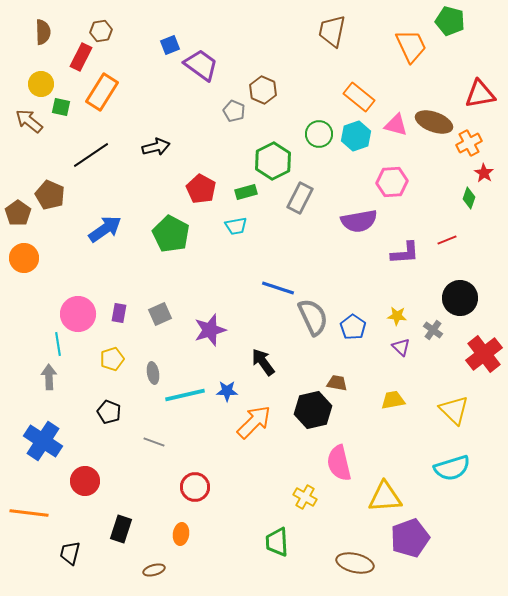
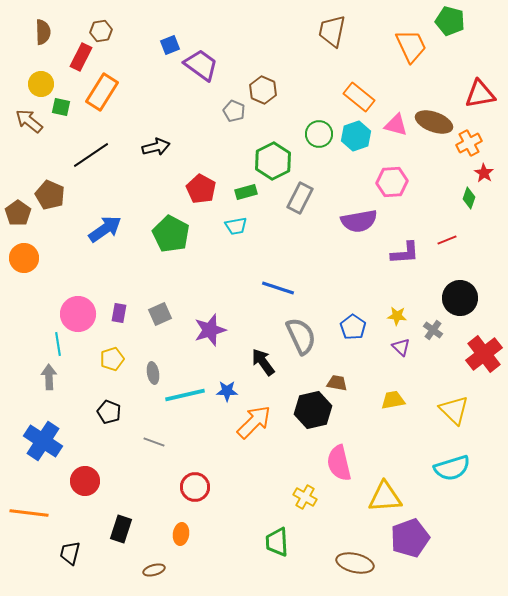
gray semicircle at (313, 317): moved 12 px left, 19 px down
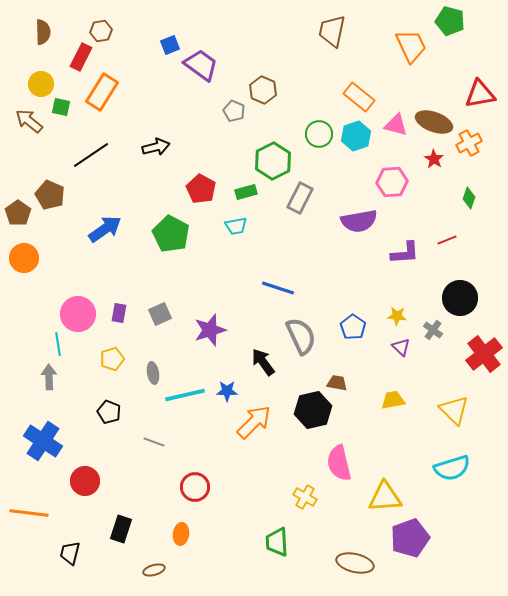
red star at (484, 173): moved 50 px left, 14 px up
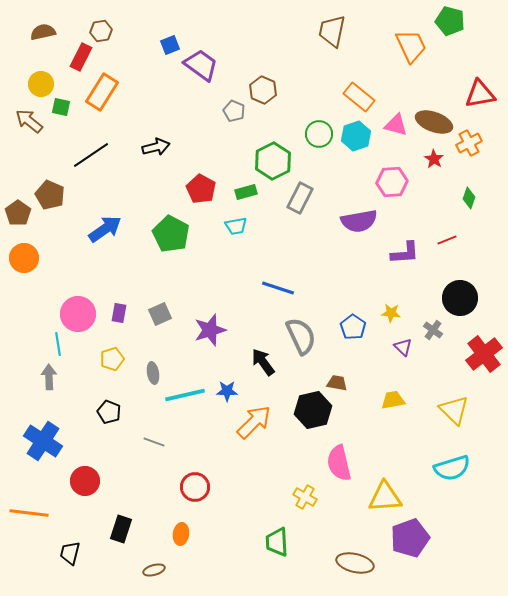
brown semicircle at (43, 32): rotated 100 degrees counterclockwise
yellow star at (397, 316): moved 6 px left, 3 px up
purple triangle at (401, 347): moved 2 px right
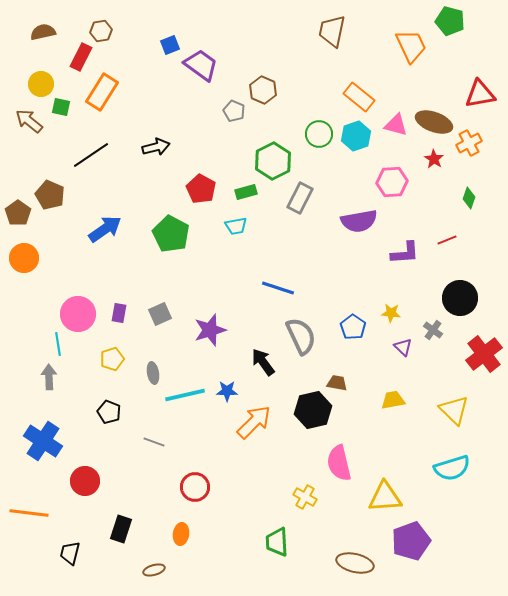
purple pentagon at (410, 538): moved 1 px right, 3 px down
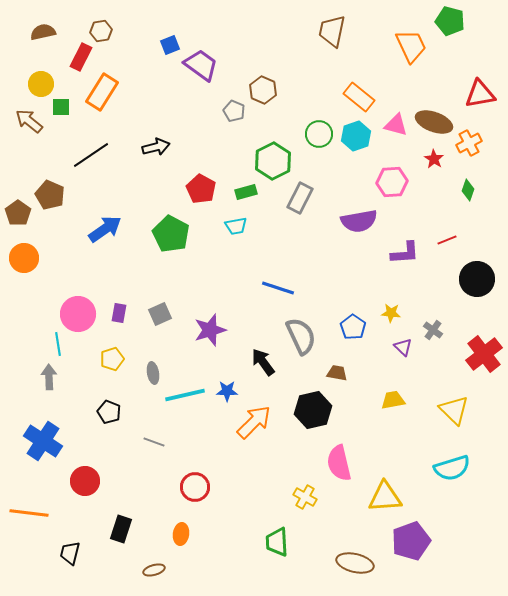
green square at (61, 107): rotated 12 degrees counterclockwise
green diamond at (469, 198): moved 1 px left, 8 px up
black circle at (460, 298): moved 17 px right, 19 px up
brown trapezoid at (337, 383): moved 10 px up
